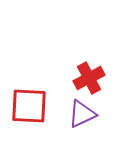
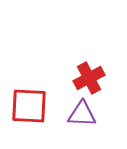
purple triangle: rotated 28 degrees clockwise
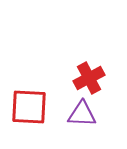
red square: moved 1 px down
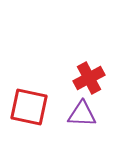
red square: rotated 9 degrees clockwise
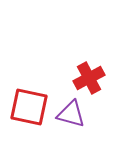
purple triangle: moved 11 px left; rotated 12 degrees clockwise
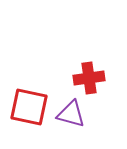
red cross: rotated 20 degrees clockwise
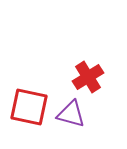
red cross: moved 1 px left, 1 px up; rotated 24 degrees counterclockwise
